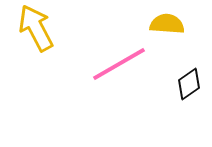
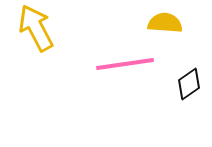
yellow semicircle: moved 2 px left, 1 px up
pink line: moved 6 px right; rotated 22 degrees clockwise
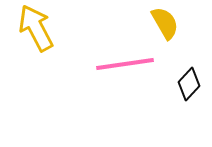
yellow semicircle: rotated 56 degrees clockwise
black diamond: rotated 12 degrees counterclockwise
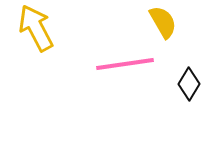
yellow semicircle: moved 2 px left, 1 px up
black diamond: rotated 12 degrees counterclockwise
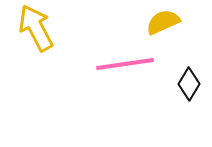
yellow semicircle: rotated 84 degrees counterclockwise
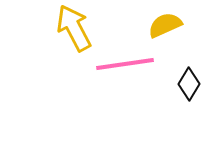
yellow semicircle: moved 2 px right, 3 px down
yellow arrow: moved 38 px right
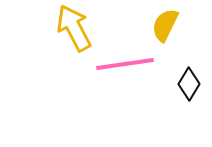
yellow semicircle: rotated 40 degrees counterclockwise
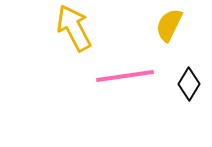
yellow semicircle: moved 4 px right
pink line: moved 12 px down
